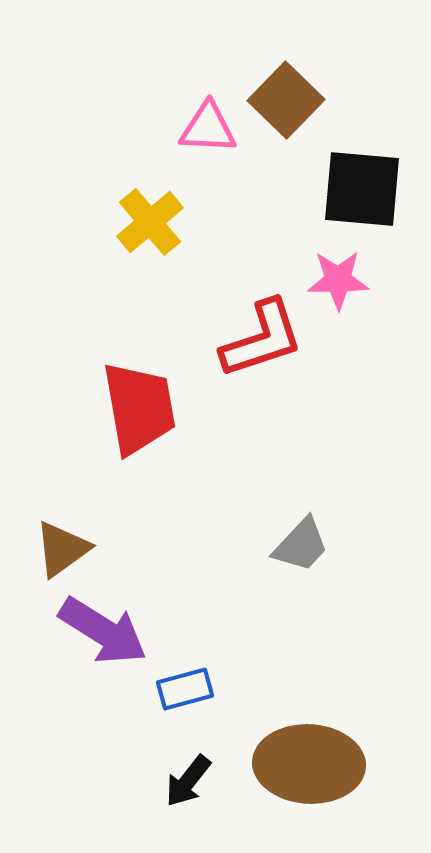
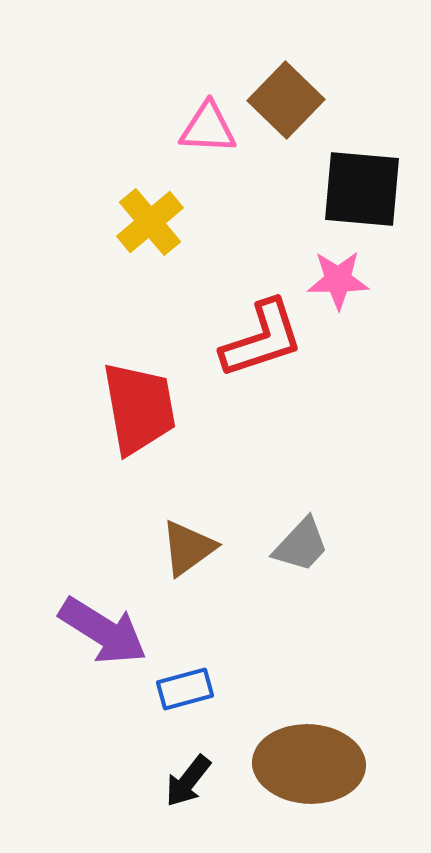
brown triangle: moved 126 px right, 1 px up
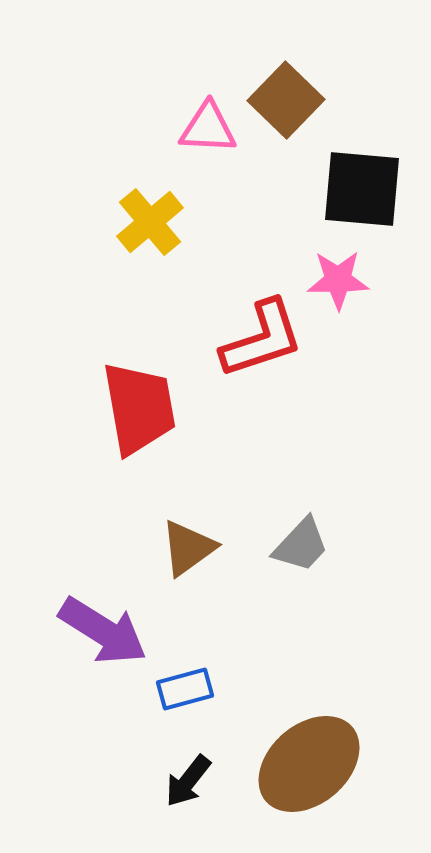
brown ellipse: rotated 44 degrees counterclockwise
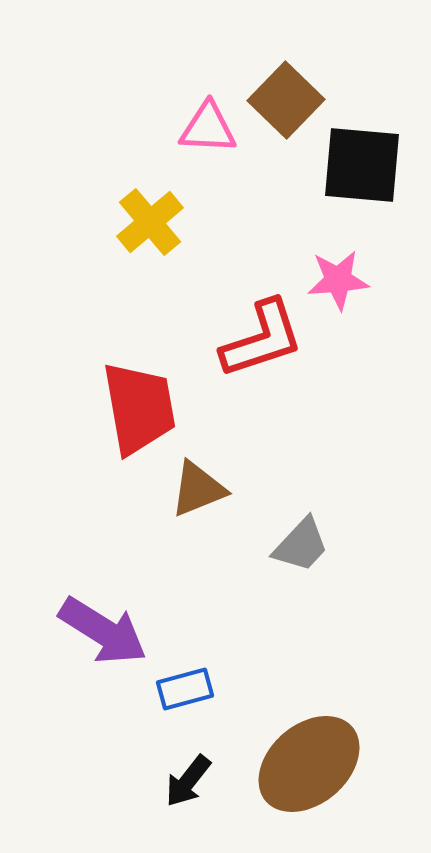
black square: moved 24 px up
pink star: rotated 4 degrees counterclockwise
brown triangle: moved 10 px right, 59 px up; rotated 14 degrees clockwise
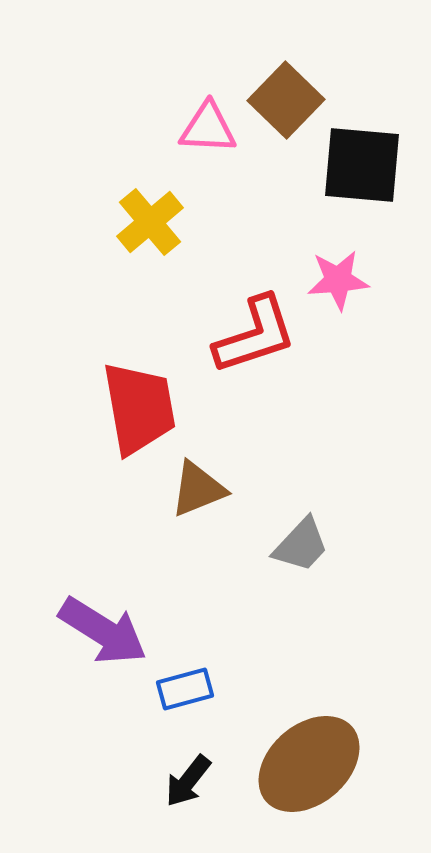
red L-shape: moved 7 px left, 4 px up
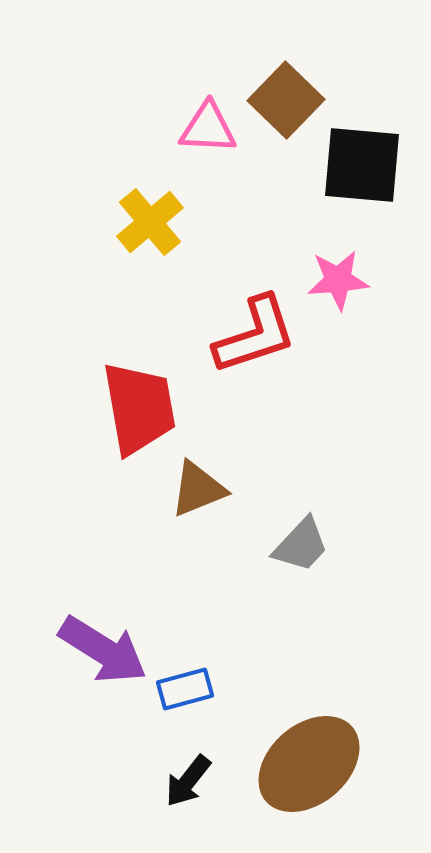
purple arrow: moved 19 px down
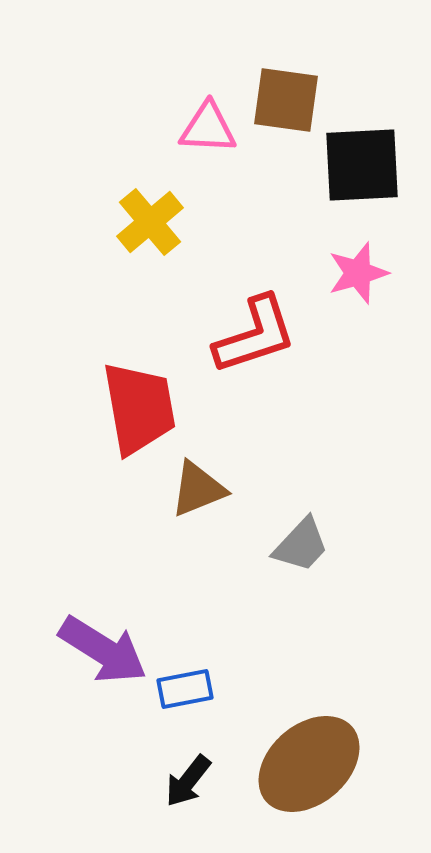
brown square: rotated 36 degrees counterclockwise
black square: rotated 8 degrees counterclockwise
pink star: moved 20 px right, 7 px up; rotated 12 degrees counterclockwise
blue rectangle: rotated 4 degrees clockwise
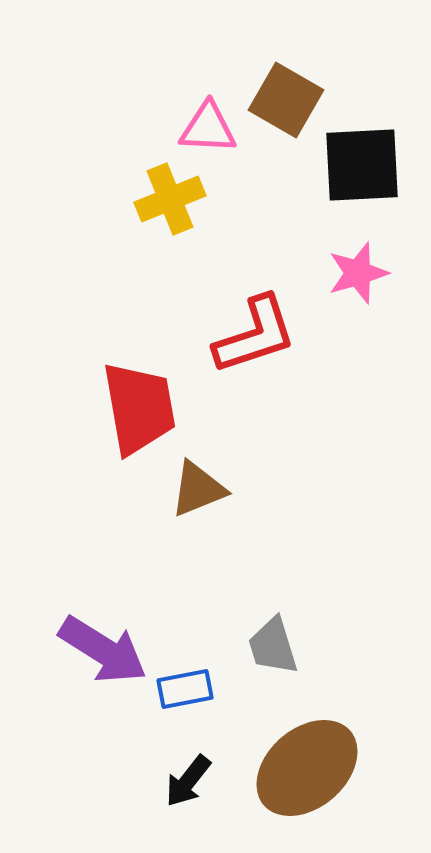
brown square: rotated 22 degrees clockwise
yellow cross: moved 20 px right, 23 px up; rotated 18 degrees clockwise
gray trapezoid: moved 28 px left, 101 px down; rotated 120 degrees clockwise
brown ellipse: moved 2 px left, 4 px down
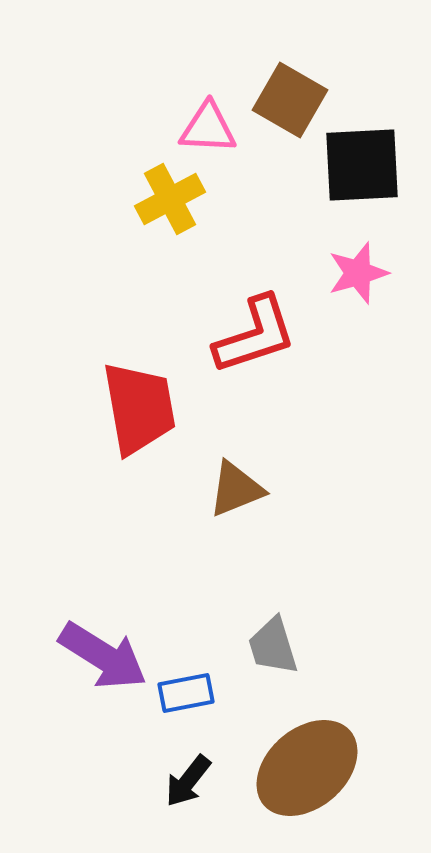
brown square: moved 4 px right
yellow cross: rotated 6 degrees counterclockwise
brown triangle: moved 38 px right
purple arrow: moved 6 px down
blue rectangle: moved 1 px right, 4 px down
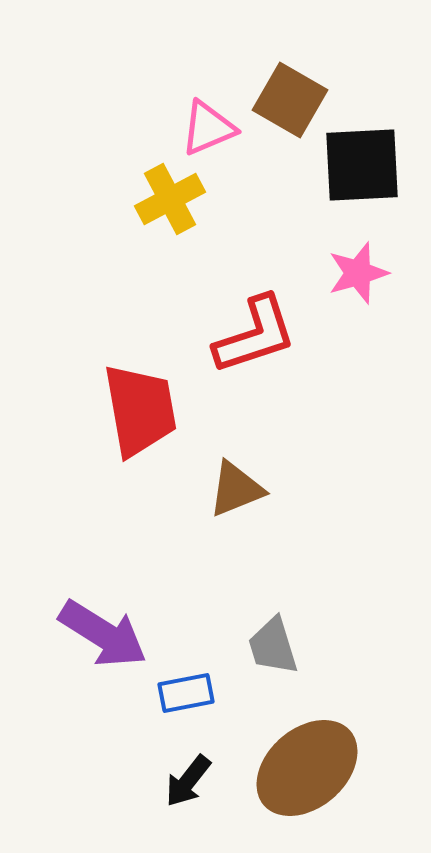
pink triangle: rotated 26 degrees counterclockwise
red trapezoid: moved 1 px right, 2 px down
purple arrow: moved 22 px up
